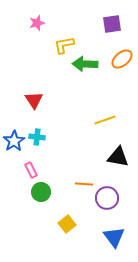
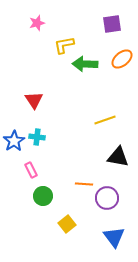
green circle: moved 2 px right, 4 px down
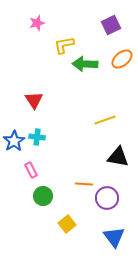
purple square: moved 1 px left, 1 px down; rotated 18 degrees counterclockwise
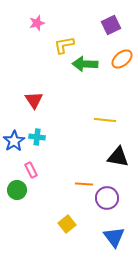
yellow line: rotated 25 degrees clockwise
green circle: moved 26 px left, 6 px up
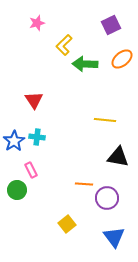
yellow L-shape: rotated 35 degrees counterclockwise
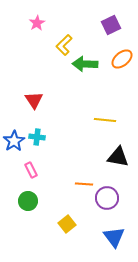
pink star: rotated 14 degrees counterclockwise
green circle: moved 11 px right, 11 px down
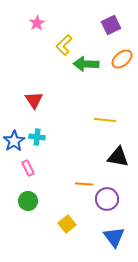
green arrow: moved 1 px right
pink rectangle: moved 3 px left, 2 px up
purple circle: moved 1 px down
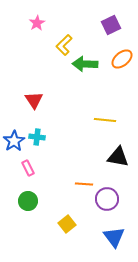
green arrow: moved 1 px left
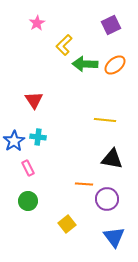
orange ellipse: moved 7 px left, 6 px down
cyan cross: moved 1 px right
black triangle: moved 6 px left, 2 px down
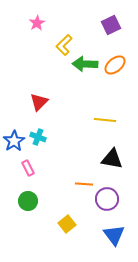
red triangle: moved 5 px right, 2 px down; rotated 18 degrees clockwise
cyan cross: rotated 14 degrees clockwise
blue triangle: moved 2 px up
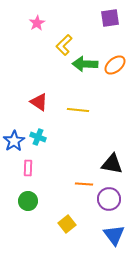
purple square: moved 1 px left, 7 px up; rotated 18 degrees clockwise
red triangle: rotated 42 degrees counterclockwise
yellow line: moved 27 px left, 10 px up
black triangle: moved 5 px down
pink rectangle: rotated 28 degrees clockwise
purple circle: moved 2 px right
